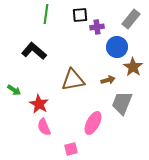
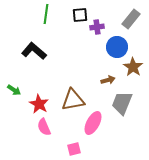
brown triangle: moved 20 px down
pink square: moved 3 px right
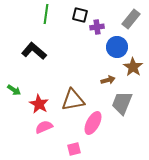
black square: rotated 21 degrees clockwise
pink semicircle: rotated 90 degrees clockwise
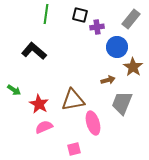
pink ellipse: rotated 45 degrees counterclockwise
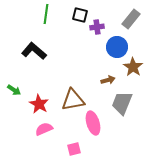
pink semicircle: moved 2 px down
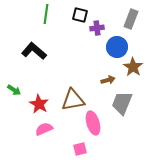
gray rectangle: rotated 18 degrees counterclockwise
purple cross: moved 1 px down
pink square: moved 6 px right
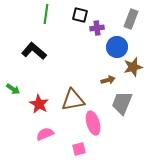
brown star: rotated 24 degrees clockwise
green arrow: moved 1 px left, 1 px up
pink semicircle: moved 1 px right, 5 px down
pink square: moved 1 px left
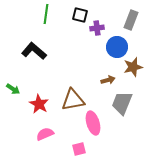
gray rectangle: moved 1 px down
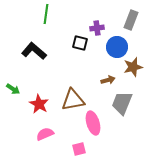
black square: moved 28 px down
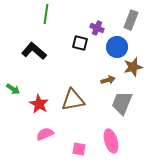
purple cross: rotated 32 degrees clockwise
pink ellipse: moved 18 px right, 18 px down
pink square: rotated 24 degrees clockwise
